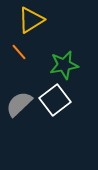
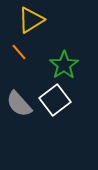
green star: rotated 24 degrees counterclockwise
gray semicircle: rotated 88 degrees counterclockwise
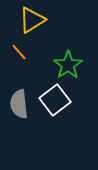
yellow triangle: moved 1 px right
green star: moved 4 px right
gray semicircle: rotated 36 degrees clockwise
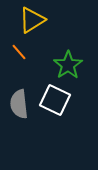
white square: rotated 28 degrees counterclockwise
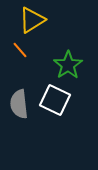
orange line: moved 1 px right, 2 px up
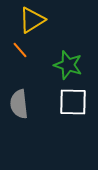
green star: rotated 20 degrees counterclockwise
white square: moved 18 px right, 2 px down; rotated 24 degrees counterclockwise
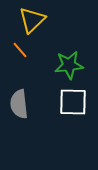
yellow triangle: rotated 12 degrees counterclockwise
green star: moved 1 px right; rotated 24 degrees counterclockwise
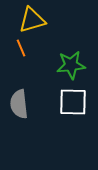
yellow triangle: rotated 28 degrees clockwise
orange line: moved 1 px right, 2 px up; rotated 18 degrees clockwise
green star: moved 2 px right
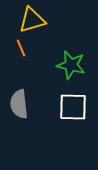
green star: rotated 20 degrees clockwise
white square: moved 5 px down
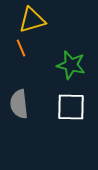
white square: moved 2 px left
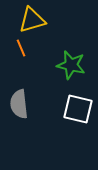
white square: moved 7 px right, 2 px down; rotated 12 degrees clockwise
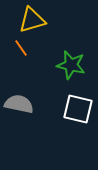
orange line: rotated 12 degrees counterclockwise
gray semicircle: rotated 108 degrees clockwise
